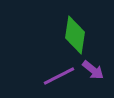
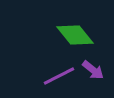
green diamond: rotated 48 degrees counterclockwise
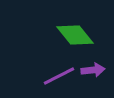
purple arrow: rotated 45 degrees counterclockwise
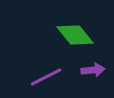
purple line: moved 13 px left, 1 px down
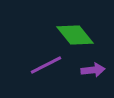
purple line: moved 12 px up
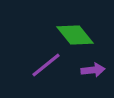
purple line: rotated 12 degrees counterclockwise
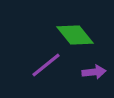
purple arrow: moved 1 px right, 2 px down
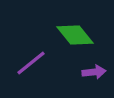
purple line: moved 15 px left, 2 px up
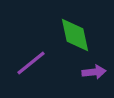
green diamond: rotated 27 degrees clockwise
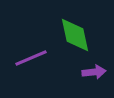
purple line: moved 5 px up; rotated 16 degrees clockwise
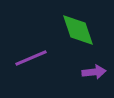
green diamond: moved 3 px right, 5 px up; rotated 6 degrees counterclockwise
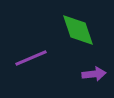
purple arrow: moved 2 px down
